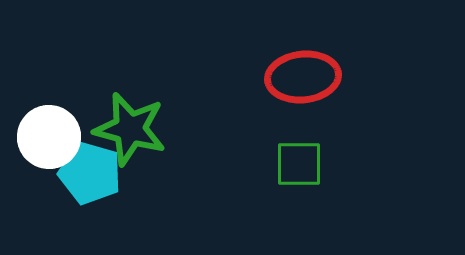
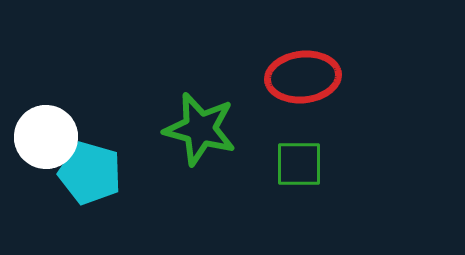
green star: moved 70 px right
white circle: moved 3 px left
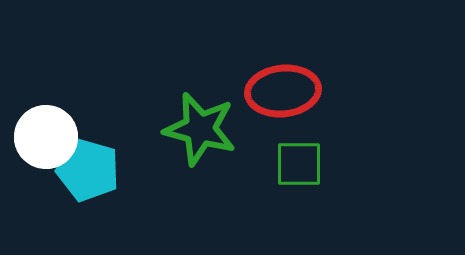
red ellipse: moved 20 px left, 14 px down
cyan pentagon: moved 2 px left, 3 px up
